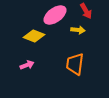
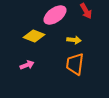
yellow arrow: moved 4 px left, 10 px down
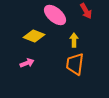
pink ellipse: rotated 75 degrees clockwise
yellow arrow: rotated 96 degrees counterclockwise
pink arrow: moved 2 px up
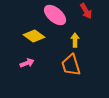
yellow diamond: rotated 15 degrees clockwise
yellow arrow: moved 1 px right
orange trapezoid: moved 4 px left, 1 px down; rotated 25 degrees counterclockwise
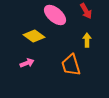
yellow arrow: moved 12 px right
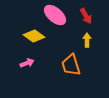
red arrow: moved 5 px down
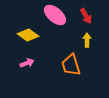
yellow diamond: moved 6 px left, 1 px up
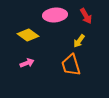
pink ellipse: rotated 45 degrees counterclockwise
yellow arrow: moved 8 px left, 1 px down; rotated 144 degrees counterclockwise
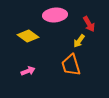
red arrow: moved 3 px right, 8 px down
yellow diamond: moved 1 px down
pink arrow: moved 1 px right, 8 px down
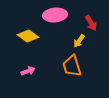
red arrow: moved 2 px right, 1 px up
orange trapezoid: moved 1 px right, 1 px down
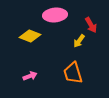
red arrow: moved 2 px down
yellow diamond: moved 2 px right; rotated 15 degrees counterclockwise
orange trapezoid: moved 1 px right, 7 px down
pink arrow: moved 2 px right, 5 px down
